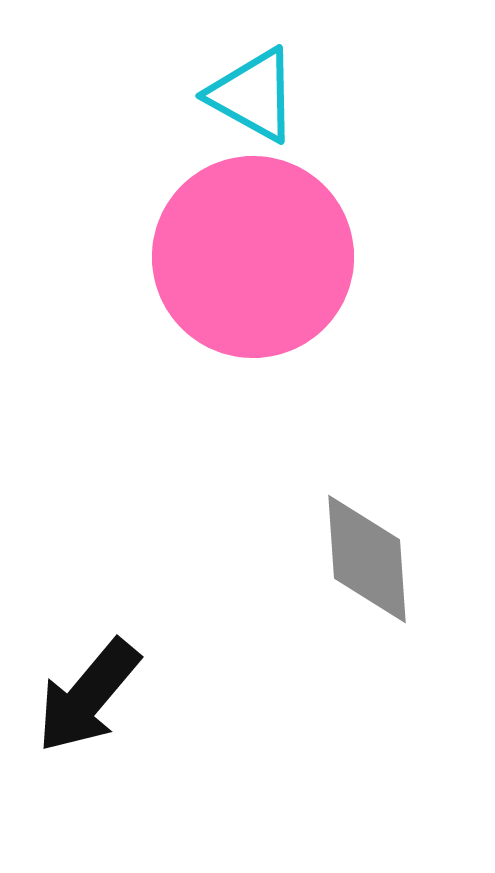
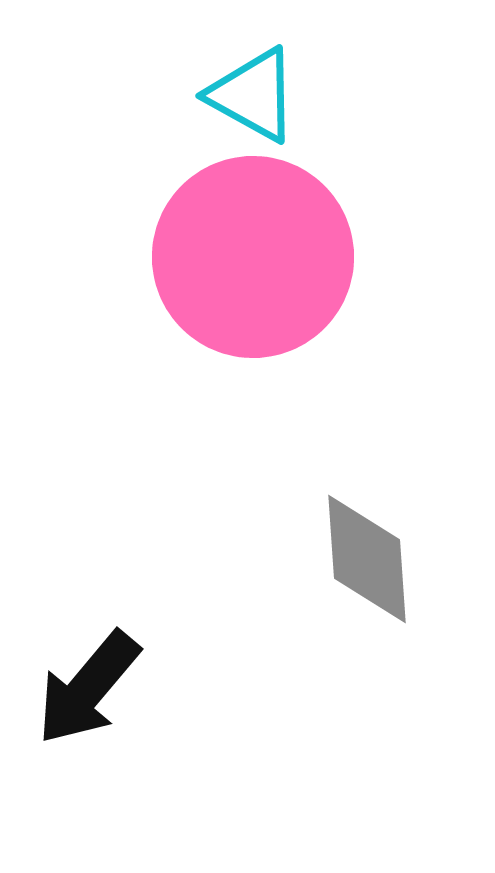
black arrow: moved 8 px up
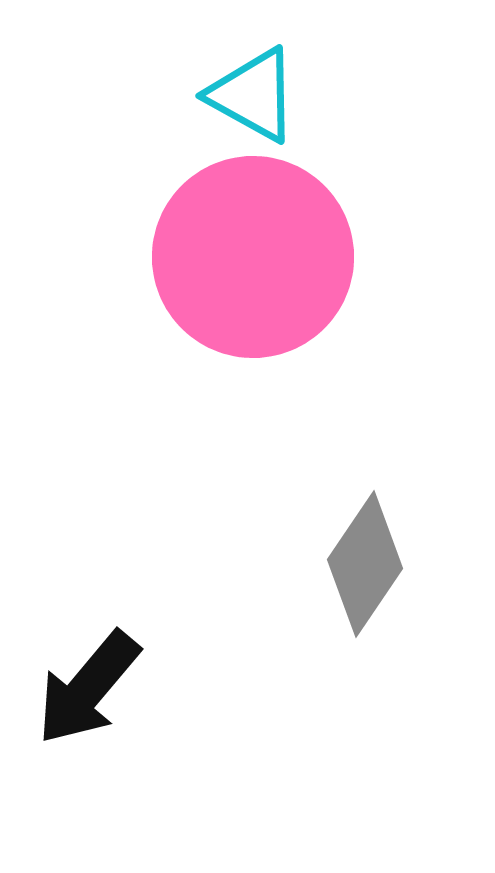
gray diamond: moved 2 px left, 5 px down; rotated 38 degrees clockwise
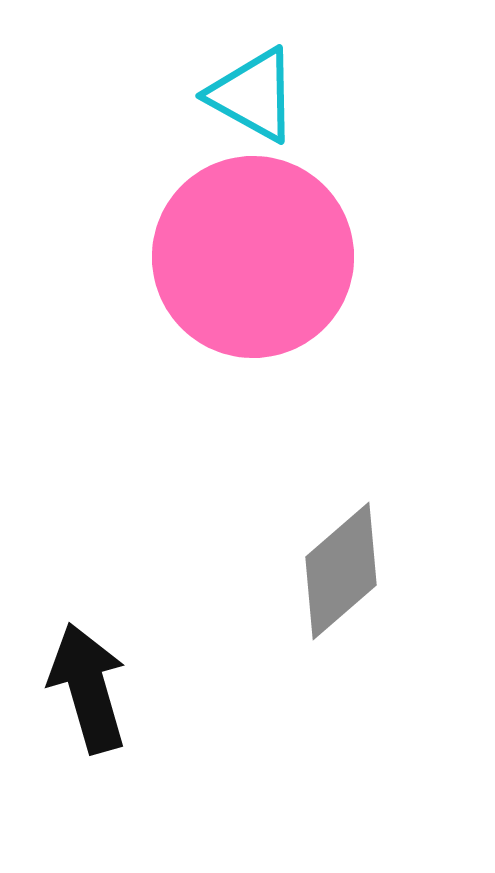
gray diamond: moved 24 px left, 7 px down; rotated 15 degrees clockwise
black arrow: rotated 124 degrees clockwise
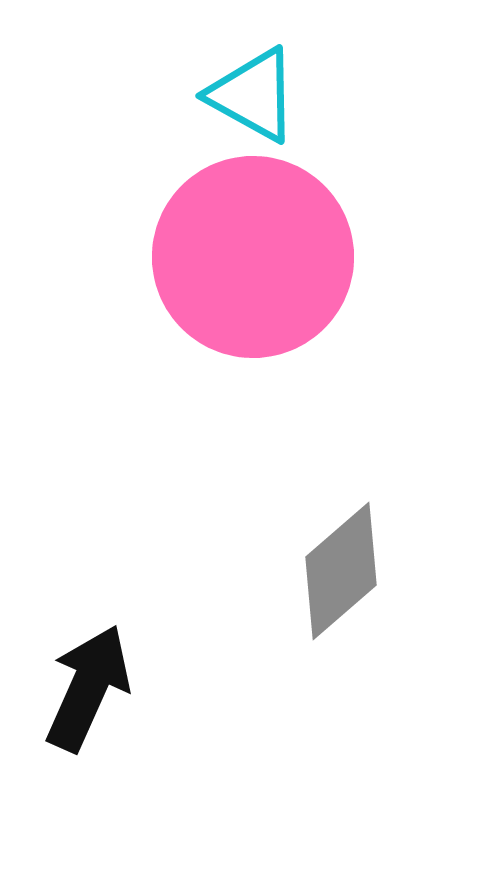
black arrow: rotated 40 degrees clockwise
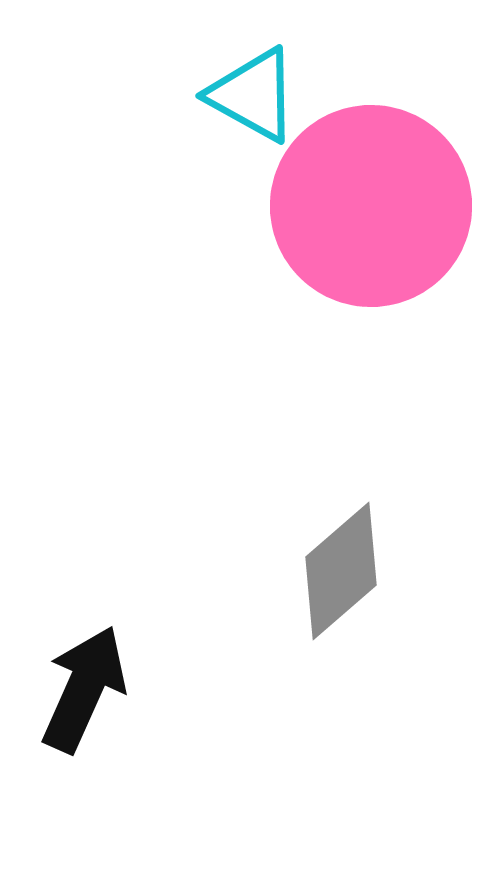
pink circle: moved 118 px right, 51 px up
black arrow: moved 4 px left, 1 px down
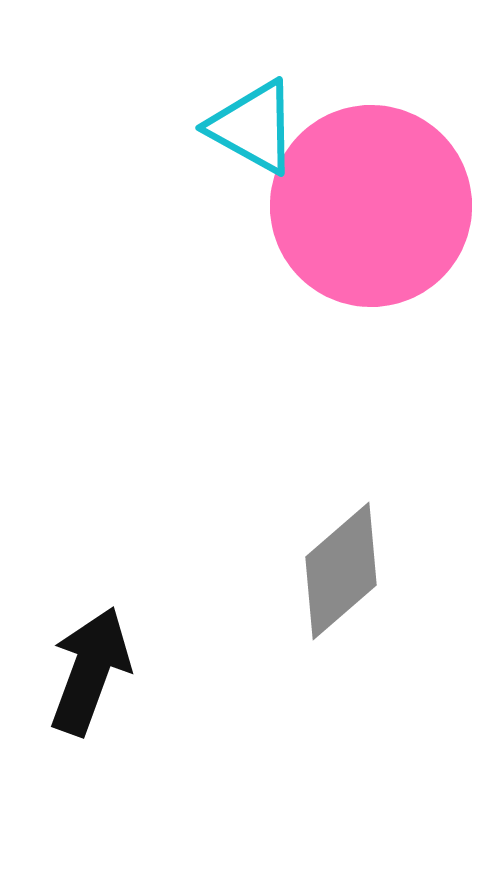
cyan triangle: moved 32 px down
black arrow: moved 6 px right, 18 px up; rotated 4 degrees counterclockwise
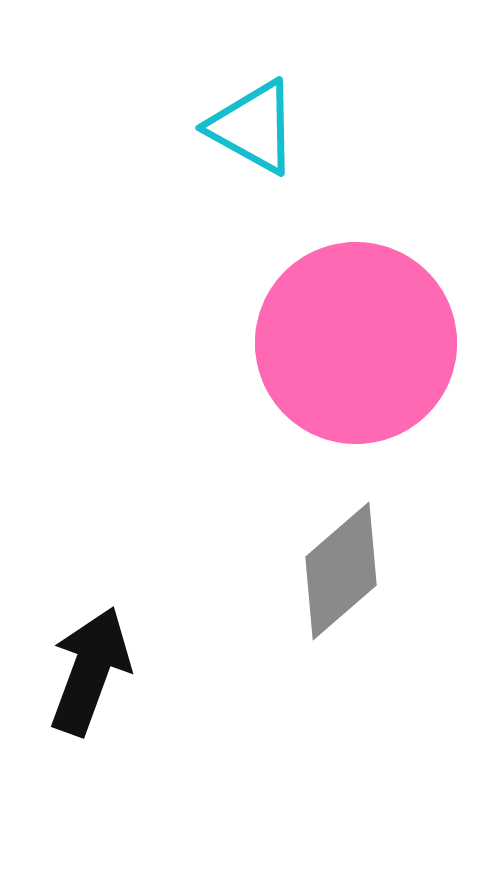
pink circle: moved 15 px left, 137 px down
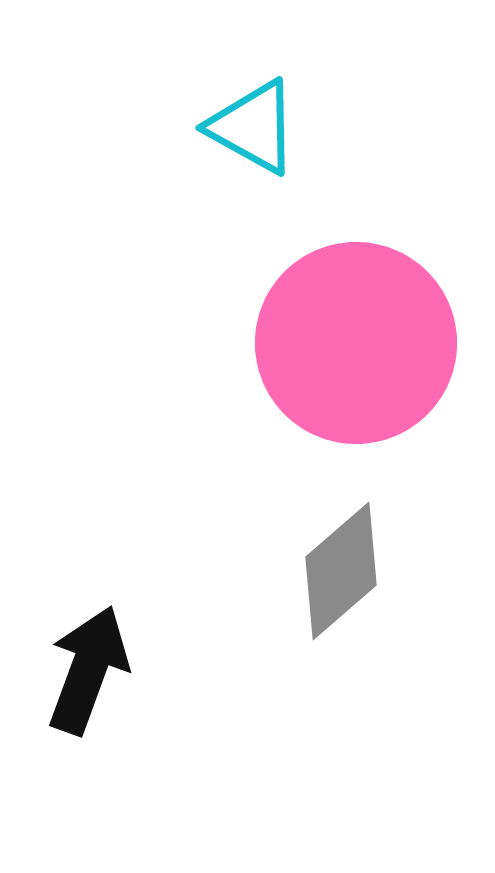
black arrow: moved 2 px left, 1 px up
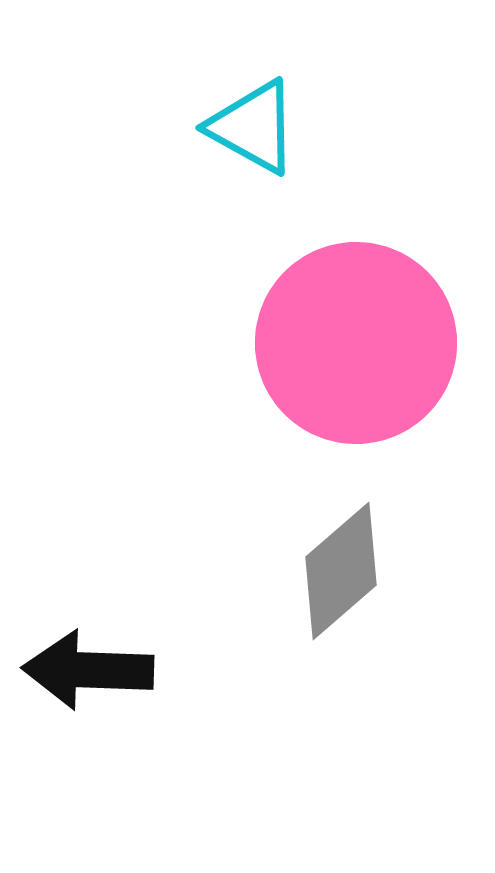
black arrow: rotated 108 degrees counterclockwise
